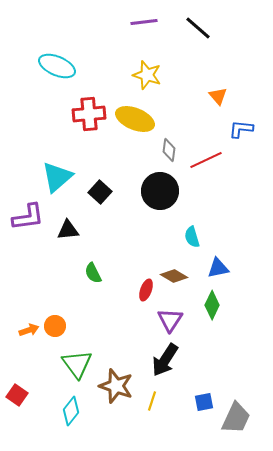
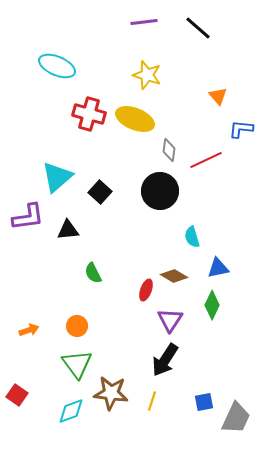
red cross: rotated 20 degrees clockwise
orange circle: moved 22 px right
brown star: moved 5 px left, 7 px down; rotated 12 degrees counterclockwise
cyan diamond: rotated 32 degrees clockwise
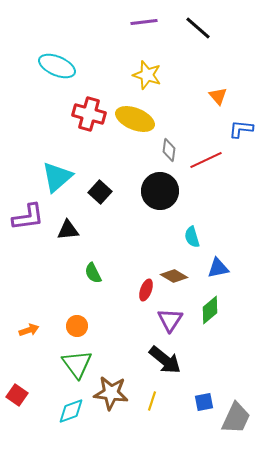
green diamond: moved 2 px left, 5 px down; rotated 24 degrees clockwise
black arrow: rotated 84 degrees counterclockwise
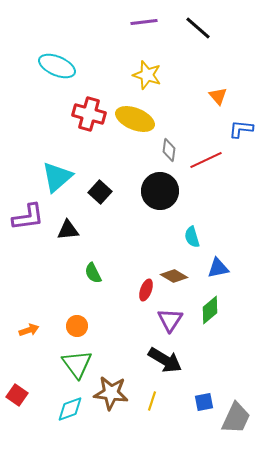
black arrow: rotated 8 degrees counterclockwise
cyan diamond: moved 1 px left, 2 px up
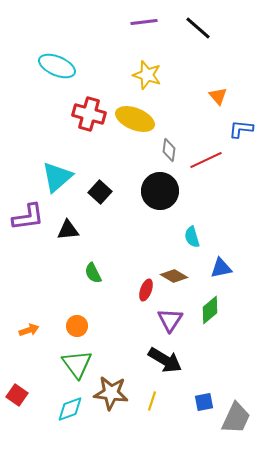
blue triangle: moved 3 px right
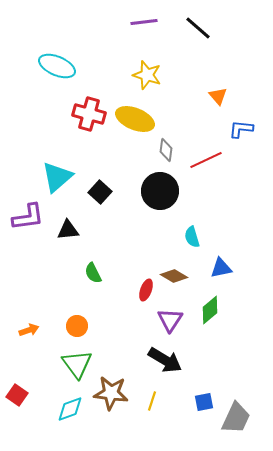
gray diamond: moved 3 px left
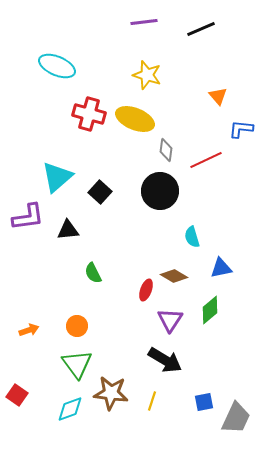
black line: moved 3 px right, 1 px down; rotated 64 degrees counterclockwise
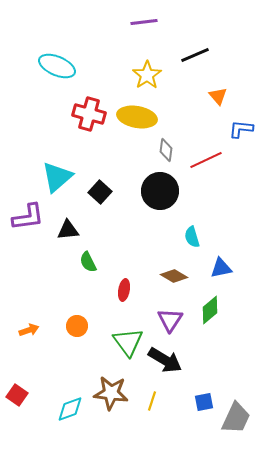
black line: moved 6 px left, 26 px down
yellow star: rotated 20 degrees clockwise
yellow ellipse: moved 2 px right, 2 px up; rotated 12 degrees counterclockwise
green semicircle: moved 5 px left, 11 px up
red ellipse: moved 22 px left; rotated 10 degrees counterclockwise
green triangle: moved 51 px right, 22 px up
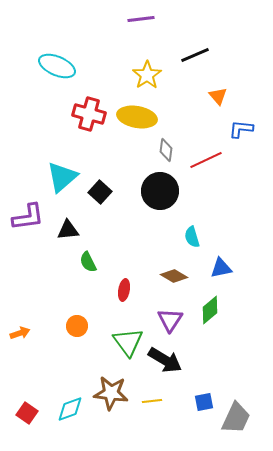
purple line: moved 3 px left, 3 px up
cyan triangle: moved 5 px right
orange arrow: moved 9 px left, 3 px down
red square: moved 10 px right, 18 px down
yellow line: rotated 66 degrees clockwise
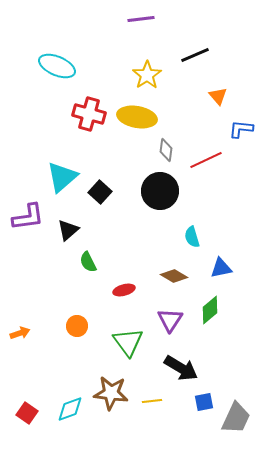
black triangle: rotated 35 degrees counterclockwise
red ellipse: rotated 65 degrees clockwise
black arrow: moved 16 px right, 8 px down
